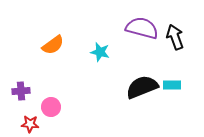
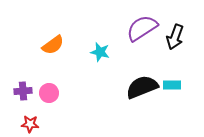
purple semicircle: rotated 48 degrees counterclockwise
black arrow: rotated 140 degrees counterclockwise
purple cross: moved 2 px right
pink circle: moved 2 px left, 14 px up
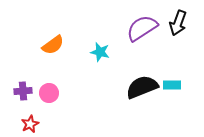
black arrow: moved 3 px right, 14 px up
red star: rotated 30 degrees counterclockwise
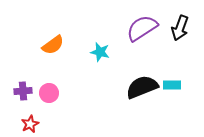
black arrow: moved 2 px right, 5 px down
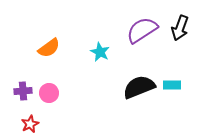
purple semicircle: moved 2 px down
orange semicircle: moved 4 px left, 3 px down
cyan star: rotated 12 degrees clockwise
black semicircle: moved 3 px left
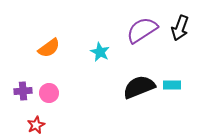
red star: moved 6 px right, 1 px down
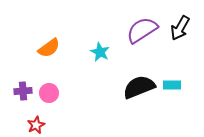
black arrow: rotated 10 degrees clockwise
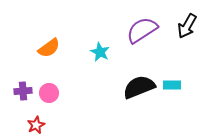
black arrow: moved 7 px right, 2 px up
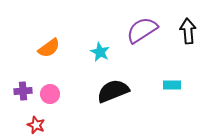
black arrow: moved 1 px right, 5 px down; rotated 145 degrees clockwise
black semicircle: moved 26 px left, 4 px down
pink circle: moved 1 px right, 1 px down
red star: rotated 24 degrees counterclockwise
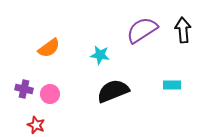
black arrow: moved 5 px left, 1 px up
cyan star: moved 3 px down; rotated 18 degrees counterclockwise
purple cross: moved 1 px right, 2 px up; rotated 18 degrees clockwise
